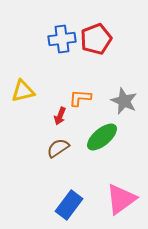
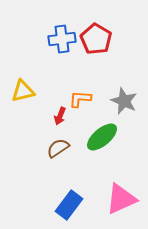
red pentagon: rotated 20 degrees counterclockwise
orange L-shape: moved 1 px down
pink triangle: rotated 12 degrees clockwise
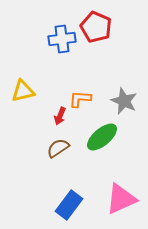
red pentagon: moved 12 px up; rotated 8 degrees counterclockwise
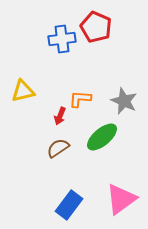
pink triangle: rotated 12 degrees counterclockwise
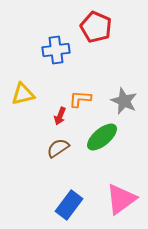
blue cross: moved 6 px left, 11 px down
yellow triangle: moved 3 px down
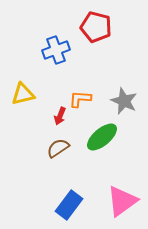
red pentagon: rotated 8 degrees counterclockwise
blue cross: rotated 12 degrees counterclockwise
pink triangle: moved 1 px right, 2 px down
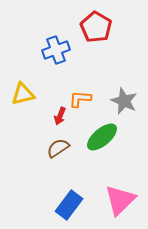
red pentagon: rotated 16 degrees clockwise
pink triangle: moved 2 px left, 1 px up; rotated 8 degrees counterclockwise
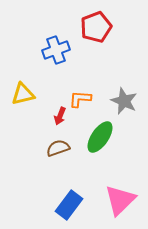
red pentagon: rotated 20 degrees clockwise
green ellipse: moved 2 px left; rotated 16 degrees counterclockwise
brown semicircle: rotated 15 degrees clockwise
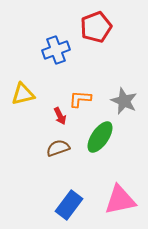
red arrow: rotated 48 degrees counterclockwise
pink triangle: rotated 32 degrees clockwise
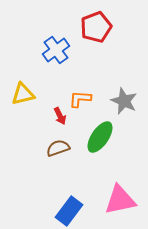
blue cross: rotated 16 degrees counterclockwise
blue rectangle: moved 6 px down
